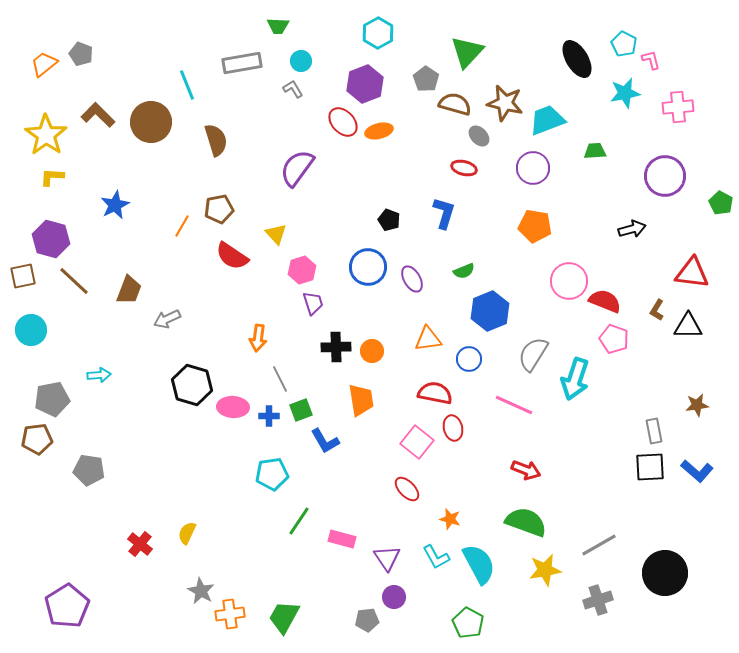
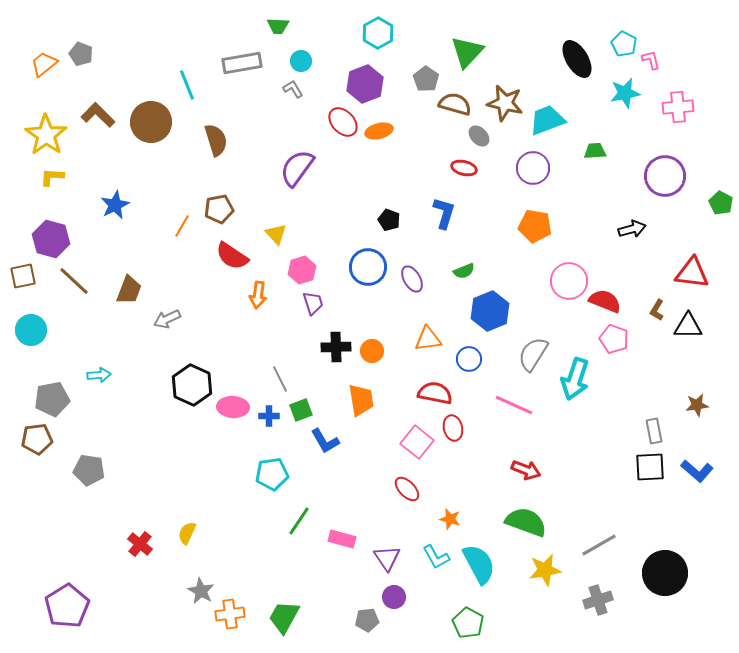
orange arrow at (258, 338): moved 43 px up
black hexagon at (192, 385): rotated 9 degrees clockwise
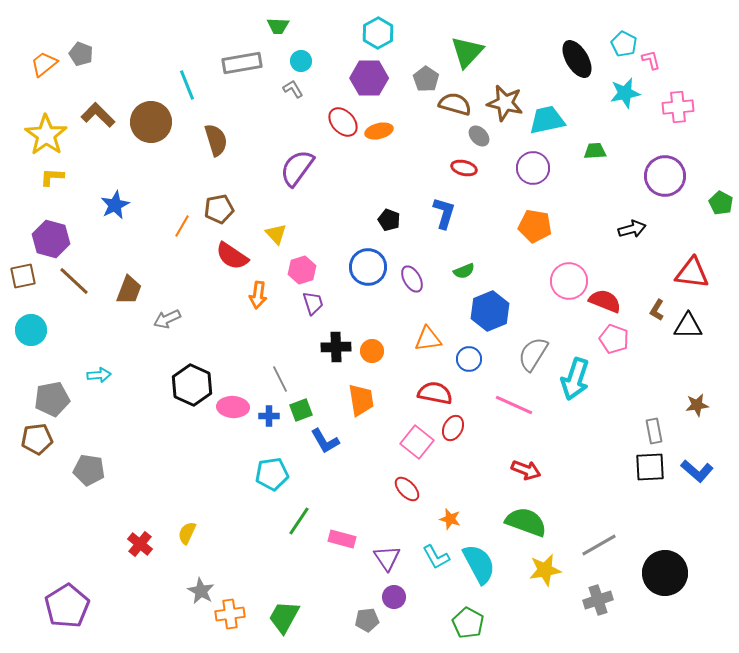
purple hexagon at (365, 84): moved 4 px right, 6 px up; rotated 21 degrees clockwise
cyan trapezoid at (547, 120): rotated 9 degrees clockwise
red ellipse at (453, 428): rotated 40 degrees clockwise
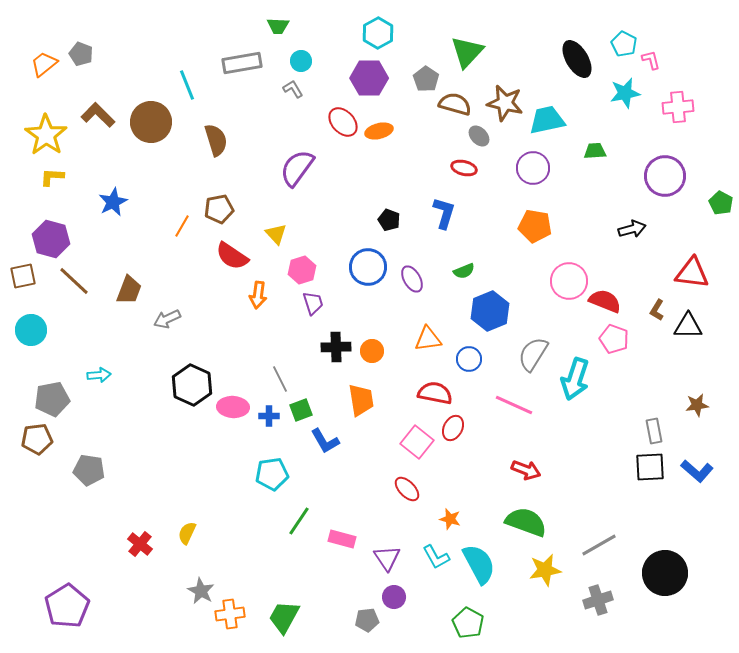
blue star at (115, 205): moved 2 px left, 3 px up
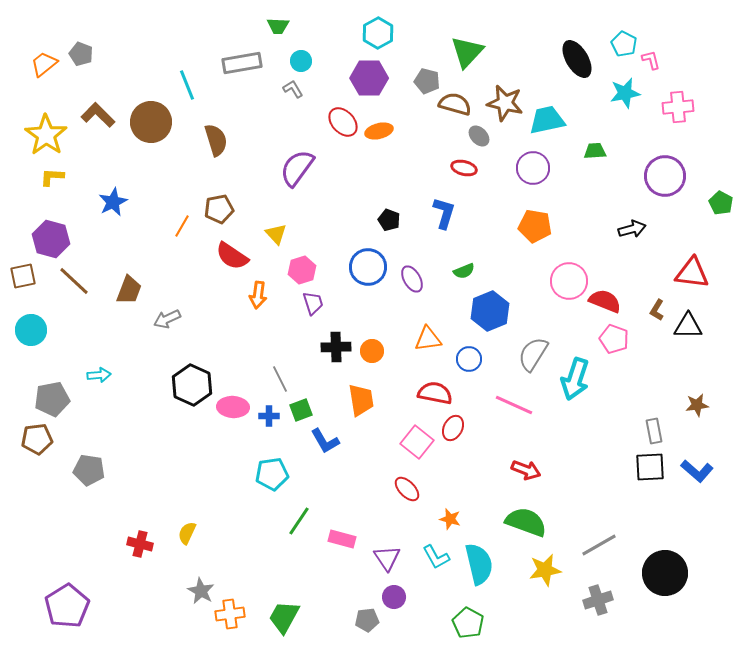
gray pentagon at (426, 79): moved 1 px right, 2 px down; rotated 20 degrees counterclockwise
red cross at (140, 544): rotated 25 degrees counterclockwise
cyan semicircle at (479, 564): rotated 15 degrees clockwise
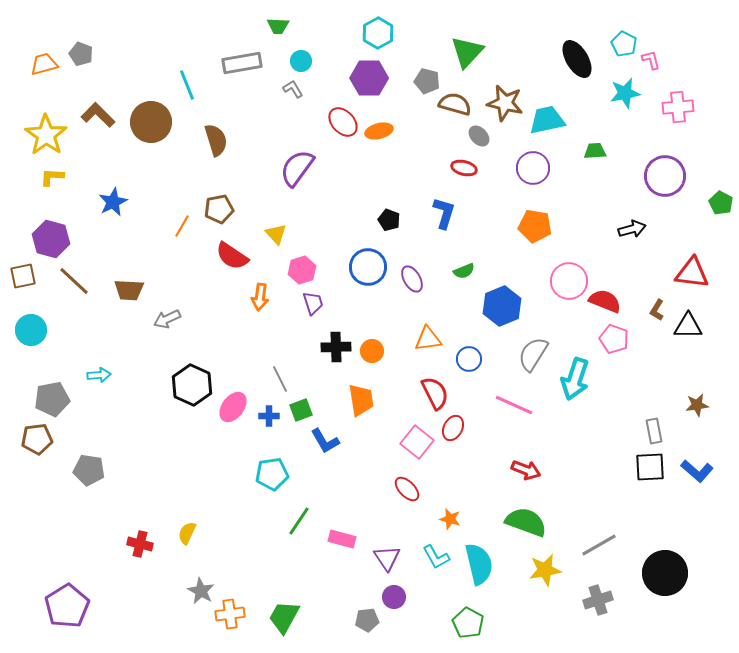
orange trapezoid at (44, 64): rotated 24 degrees clockwise
brown trapezoid at (129, 290): rotated 72 degrees clockwise
orange arrow at (258, 295): moved 2 px right, 2 px down
blue hexagon at (490, 311): moved 12 px right, 5 px up
red semicircle at (435, 393): rotated 52 degrees clockwise
pink ellipse at (233, 407): rotated 56 degrees counterclockwise
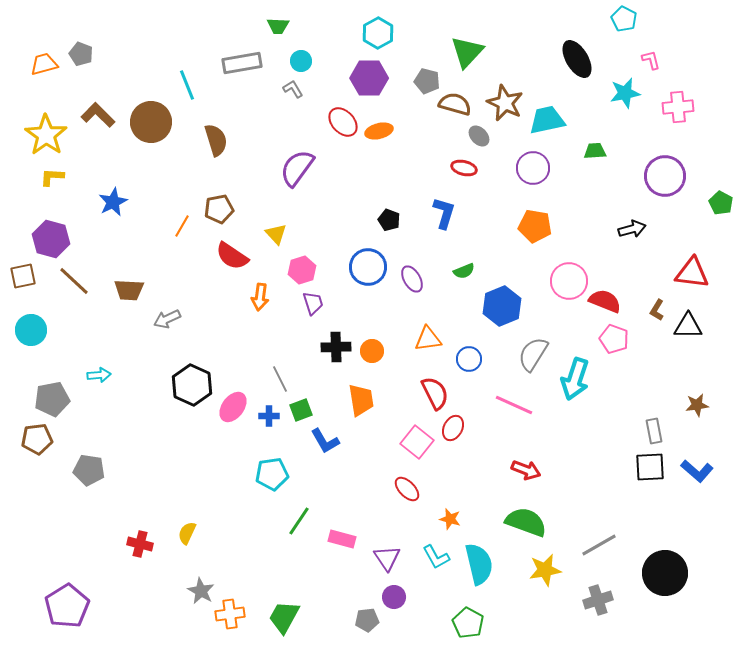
cyan pentagon at (624, 44): moved 25 px up
brown star at (505, 103): rotated 12 degrees clockwise
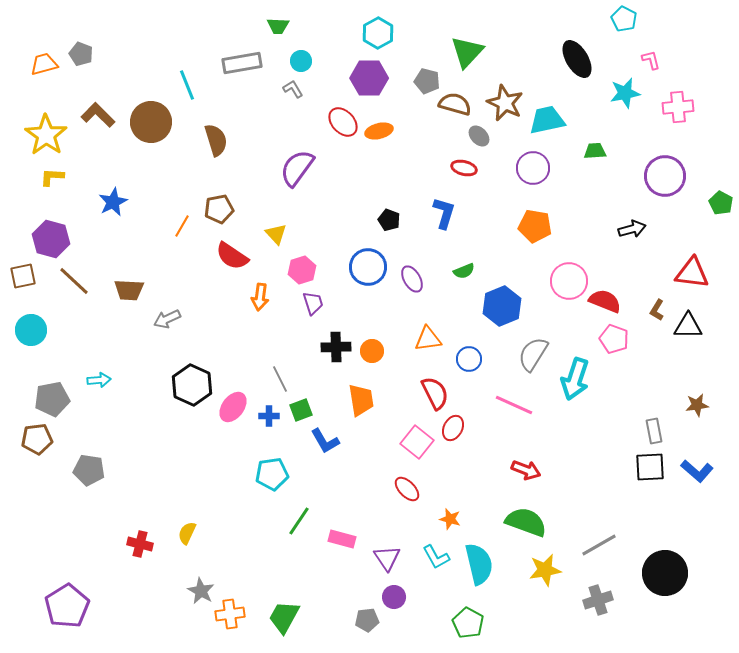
cyan arrow at (99, 375): moved 5 px down
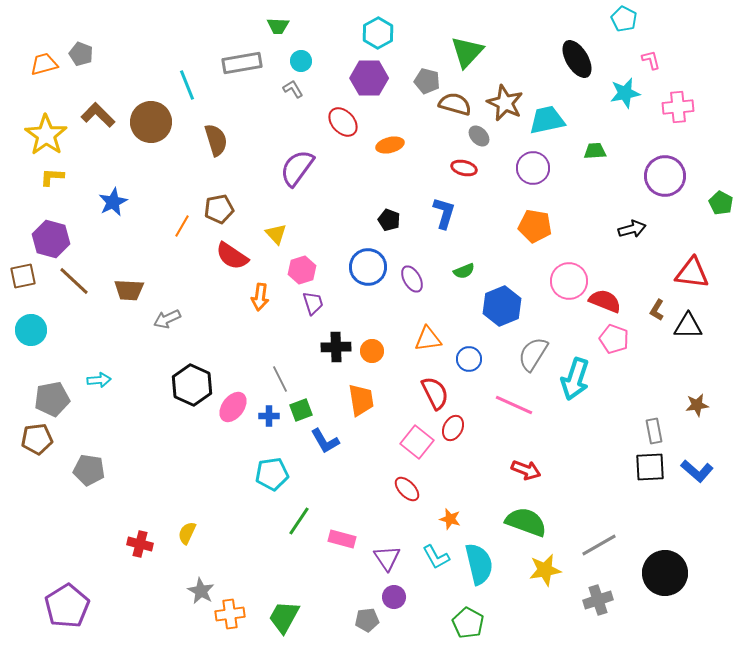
orange ellipse at (379, 131): moved 11 px right, 14 px down
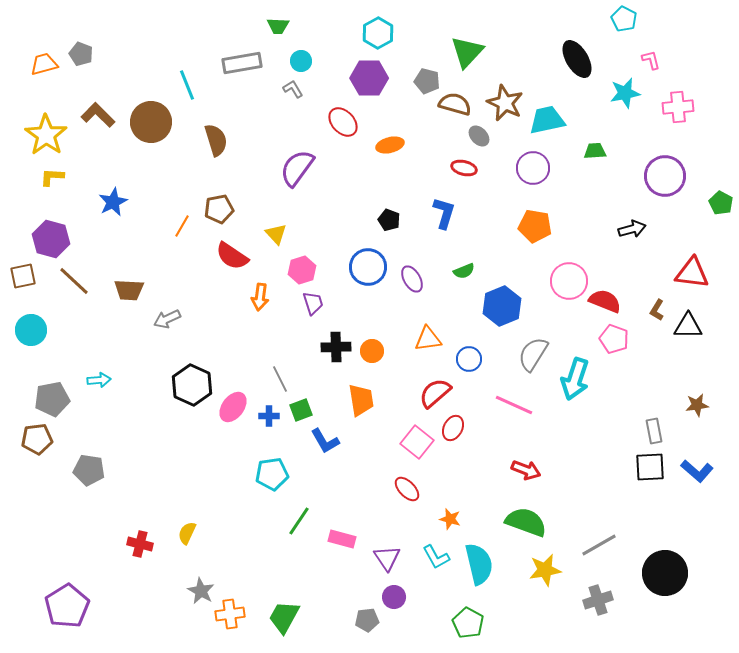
red semicircle at (435, 393): rotated 104 degrees counterclockwise
